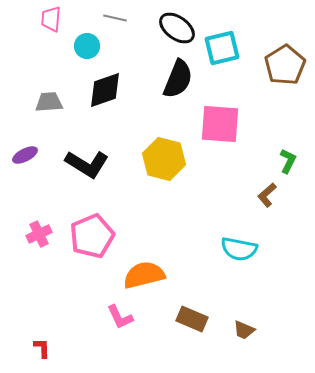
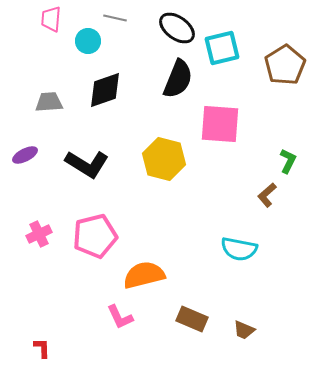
cyan circle: moved 1 px right, 5 px up
pink pentagon: moved 3 px right; rotated 9 degrees clockwise
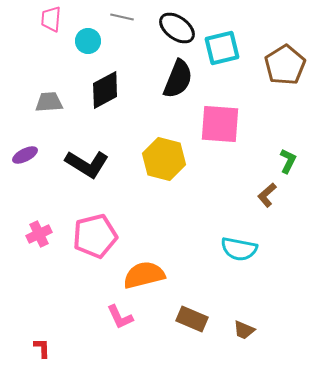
gray line: moved 7 px right, 1 px up
black diamond: rotated 9 degrees counterclockwise
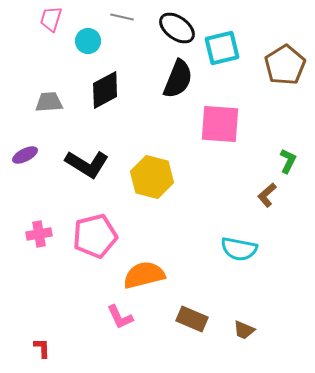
pink trapezoid: rotated 12 degrees clockwise
yellow hexagon: moved 12 px left, 18 px down
pink cross: rotated 15 degrees clockwise
